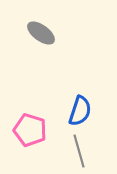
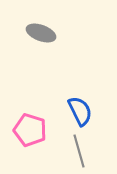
gray ellipse: rotated 16 degrees counterclockwise
blue semicircle: rotated 44 degrees counterclockwise
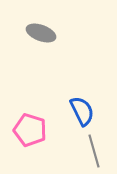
blue semicircle: moved 2 px right
gray line: moved 15 px right
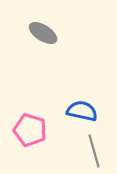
gray ellipse: moved 2 px right; rotated 12 degrees clockwise
blue semicircle: rotated 52 degrees counterclockwise
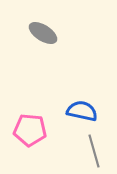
pink pentagon: rotated 12 degrees counterclockwise
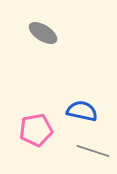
pink pentagon: moved 6 px right; rotated 16 degrees counterclockwise
gray line: moved 1 px left; rotated 56 degrees counterclockwise
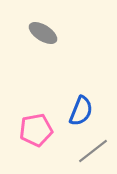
blue semicircle: moved 1 px left; rotated 100 degrees clockwise
gray line: rotated 56 degrees counterclockwise
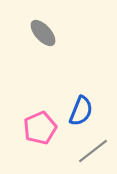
gray ellipse: rotated 16 degrees clockwise
pink pentagon: moved 4 px right, 2 px up; rotated 12 degrees counterclockwise
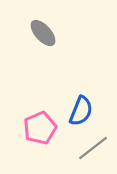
gray line: moved 3 px up
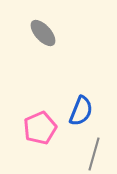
gray line: moved 1 px right, 6 px down; rotated 36 degrees counterclockwise
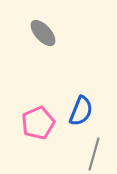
pink pentagon: moved 2 px left, 5 px up
